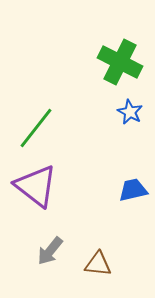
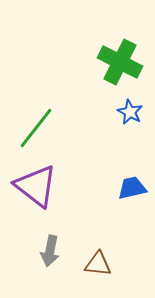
blue trapezoid: moved 1 px left, 2 px up
gray arrow: rotated 28 degrees counterclockwise
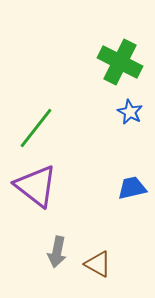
gray arrow: moved 7 px right, 1 px down
brown triangle: rotated 24 degrees clockwise
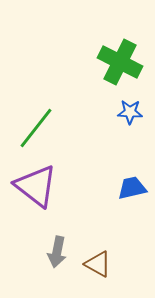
blue star: rotated 25 degrees counterclockwise
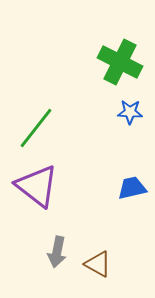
purple triangle: moved 1 px right
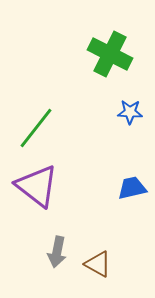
green cross: moved 10 px left, 8 px up
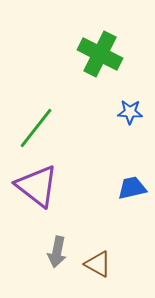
green cross: moved 10 px left
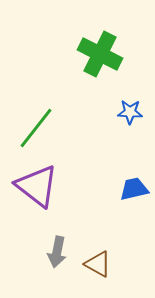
blue trapezoid: moved 2 px right, 1 px down
